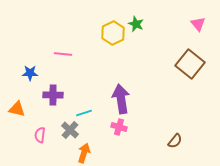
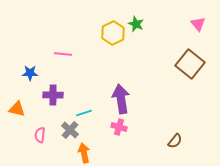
orange arrow: rotated 30 degrees counterclockwise
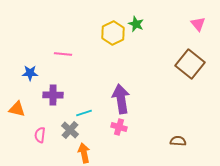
brown semicircle: moved 3 px right; rotated 126 degrees counterclockwise
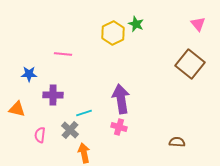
blue star: moved 1 px left, 1 px down
brown semicircle: moved 1 px left, 1 px down
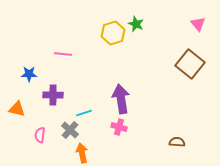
yellow hexagon: rotated 10 degrees clockwise
orange arrow: moved 2 px left
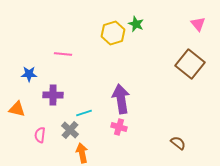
brown semicircle: moved 1 px right, 1 px down; rotated 35 degrees clockwise
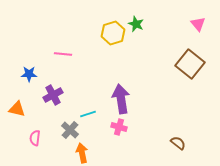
purple cross: rotated 30 degrees counterclockwise
cyan line: moved 4 px right, 1 px down
pink semicircle: moved 5 px left, 3 px down
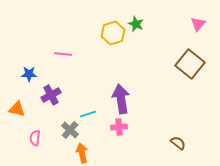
pink triangle: rotated 21 degrees clockwise
purple cross: moved 2 px left
pink cross: rotated 21 degrees counterclockwise
